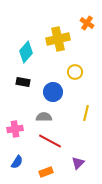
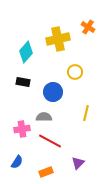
orange cross: moved 1 px right, 4 px down
pink cross: moved 7 px right
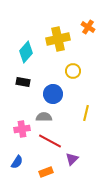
yellow circle: moved 2 px left, 1 px up
blue circle: moved 2 px down
purple triangle: moved 6 px left, 4 px up
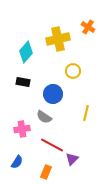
gray semicircle: rotated 147 degrees counterclockwise
red line: moved 2 px right, 4 px down
orange rectangle: rotated 48 degrees counterclockwise
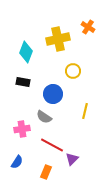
cyan diamond: rotated 20 degrees counterclockwise
yellow line: moved 1 px left, 2 px up
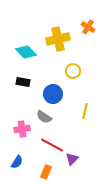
cyan diamond: rotated 65 degrees counterclockwise
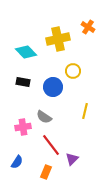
blue circle: moved 7 px up
pink cross: moved 1 px right, 2 px up
red line: moved 1 px left; rotated 25 degrees clockwise
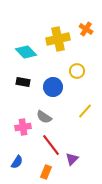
orange cross: moved 2 px left, 2 px down
yellow circle: moved 4 px right
yellow line: rotated 28 degrees clockwise
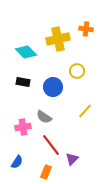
orange cross: rotated 24 degrees counterclockwise
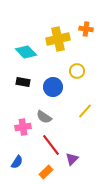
orange rectangle: rotated 24 degrees clockwise
